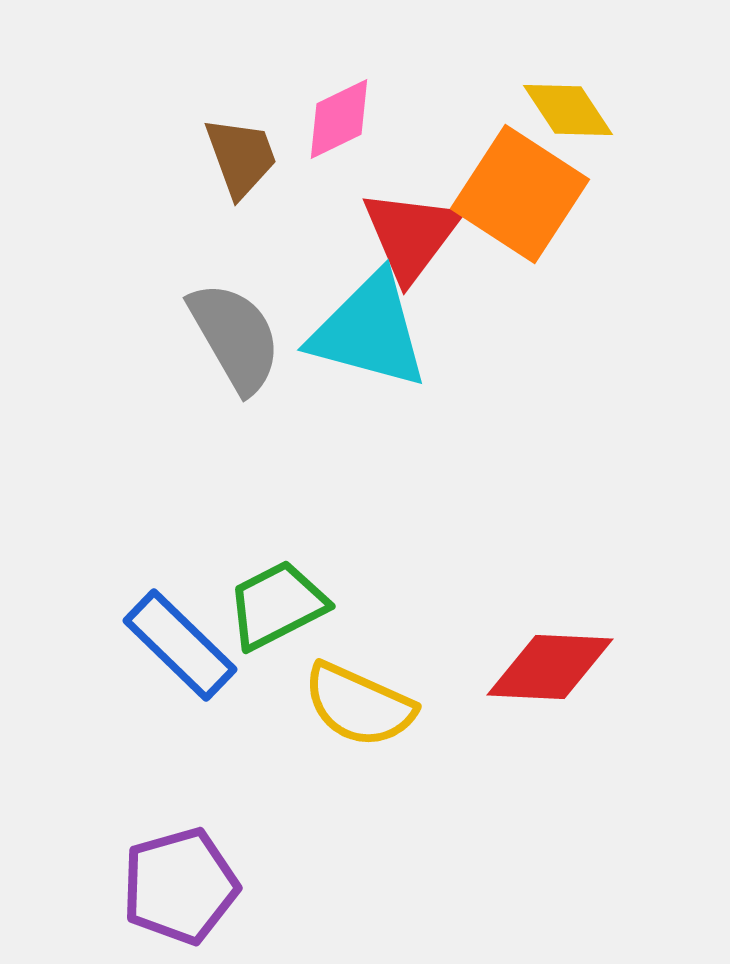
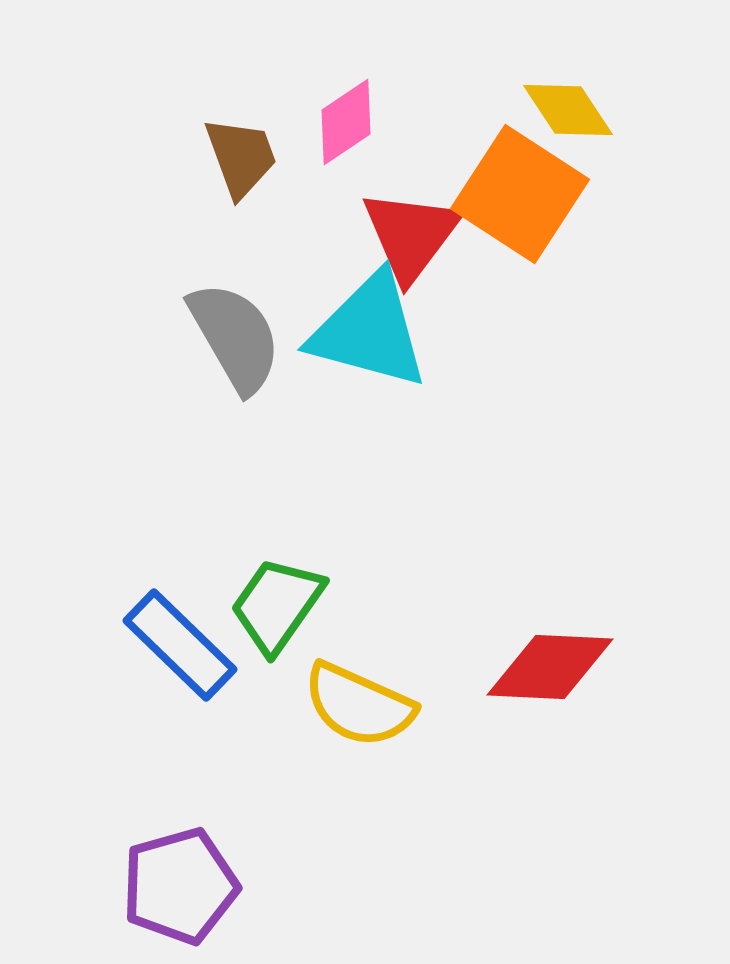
pink diamond: moved 7 px right, 3 px down; rotated 8 degrees counterclockwise
green trapezoid: rotated 28 degrees counterclockwise
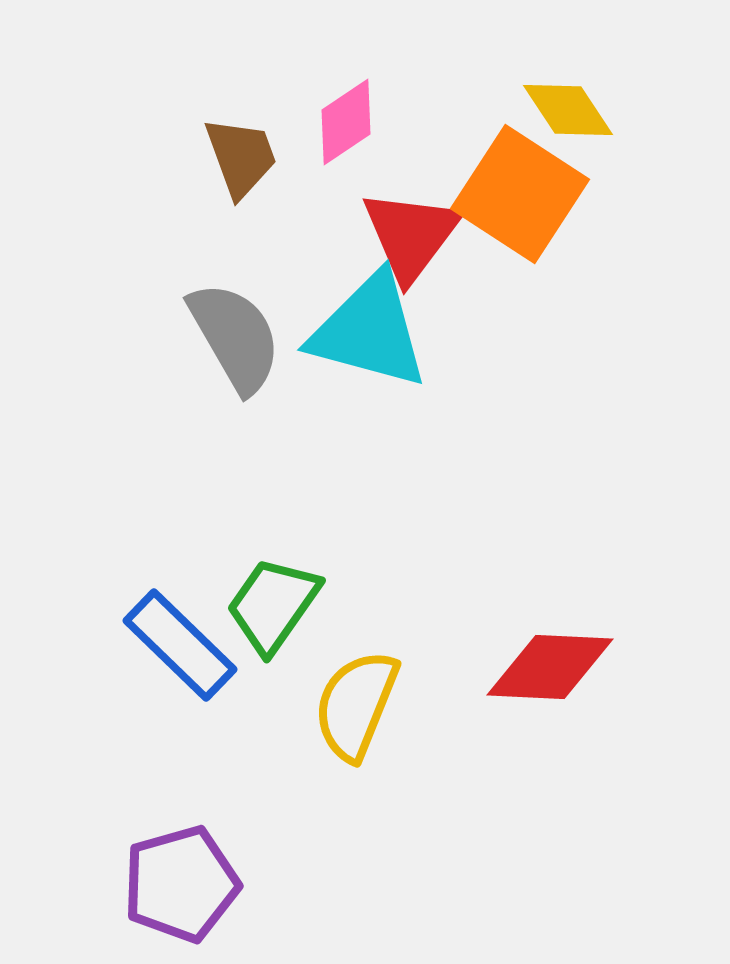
green trapezoid: moved 4 px left
yellow semicircle: moved 3 px left; rotated 88 degrees clockwise
purple pentagon: moved 1 px right, 2 px up
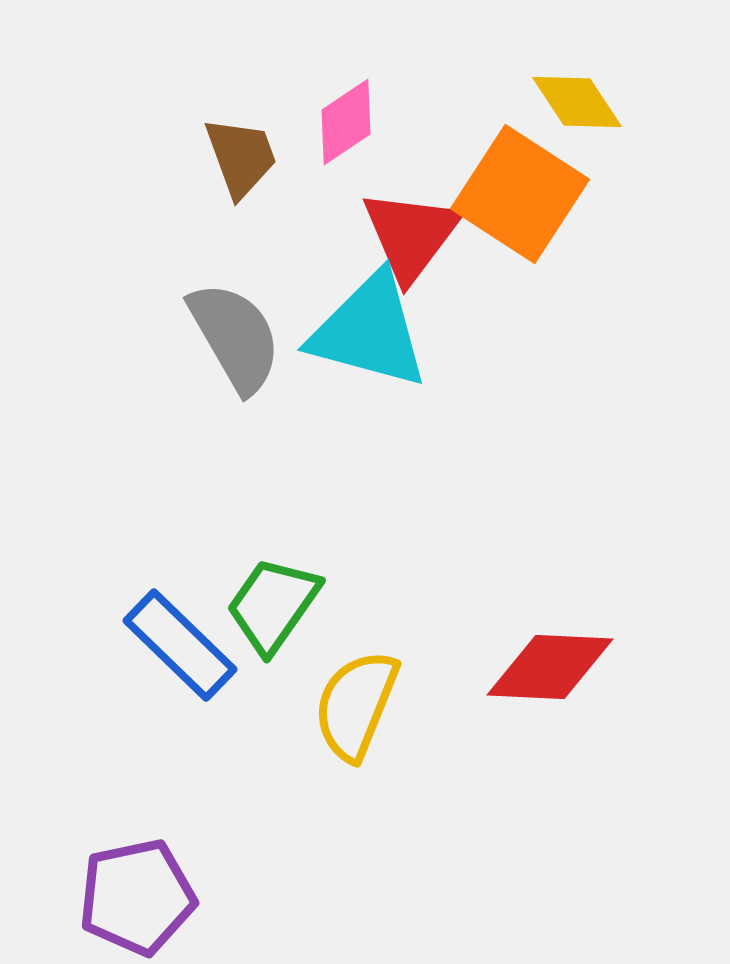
yellow diamond: moved 9 px right, 8 px up
purple pentagon: moved 44 px left, 13 px down; rotated 4 degrees clockwise
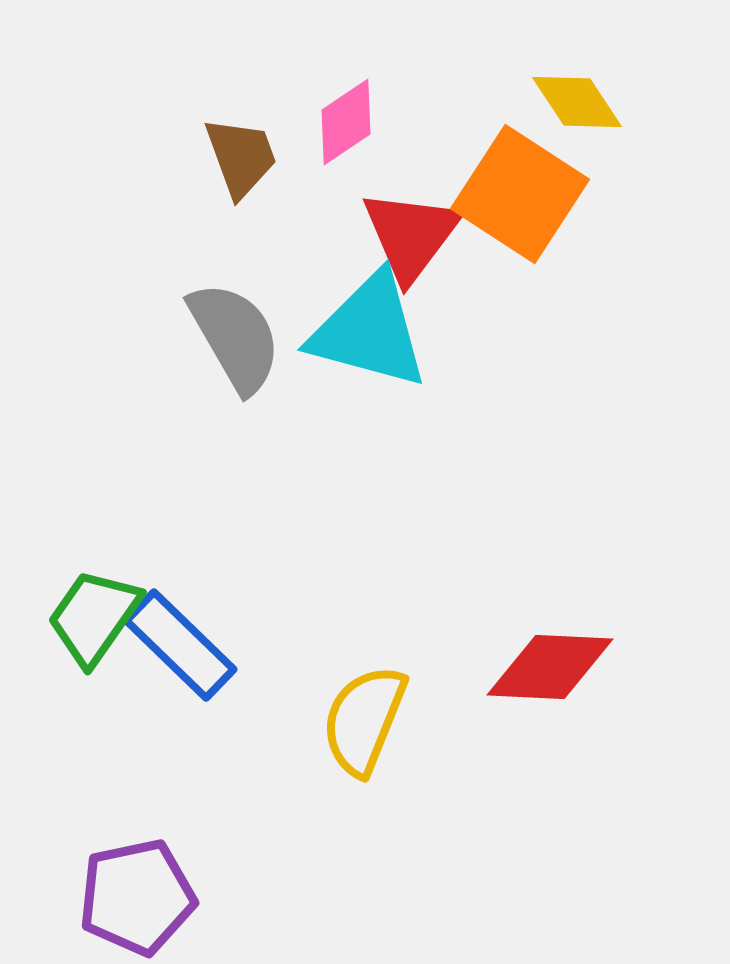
green trapezoid: moved 179 px left, 12 px down
yellow semicircle: moved 8 px right, 15 px down
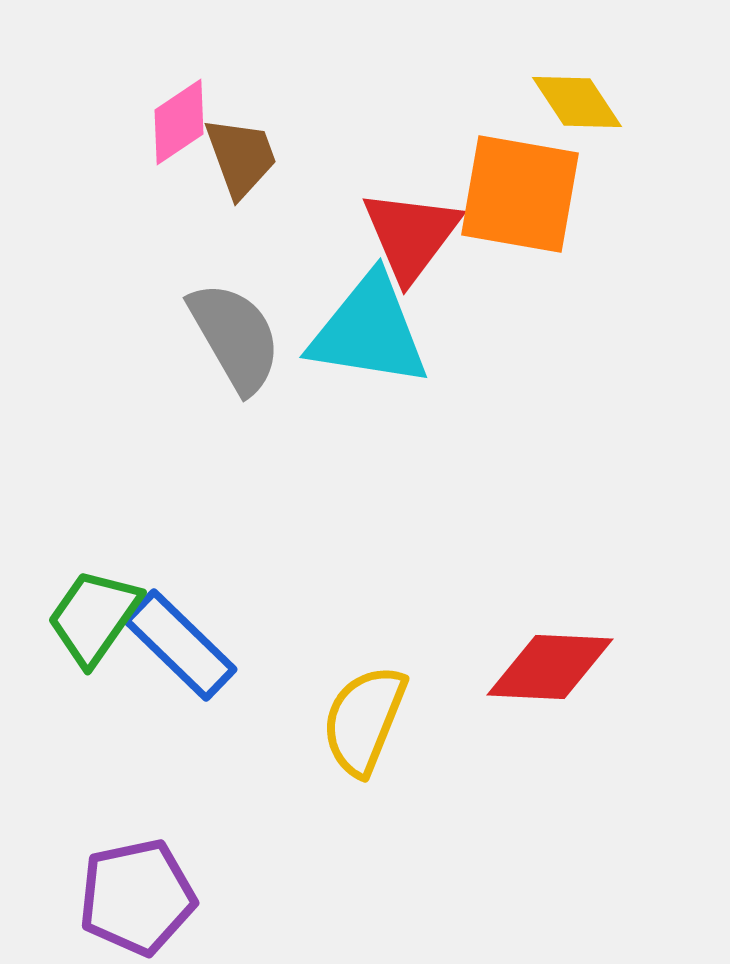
pink diamond: moved 167 px left
orange square: rotated 23 degrees counterclockwise
cyan triangle: rotated 6 degrees counterclockwise
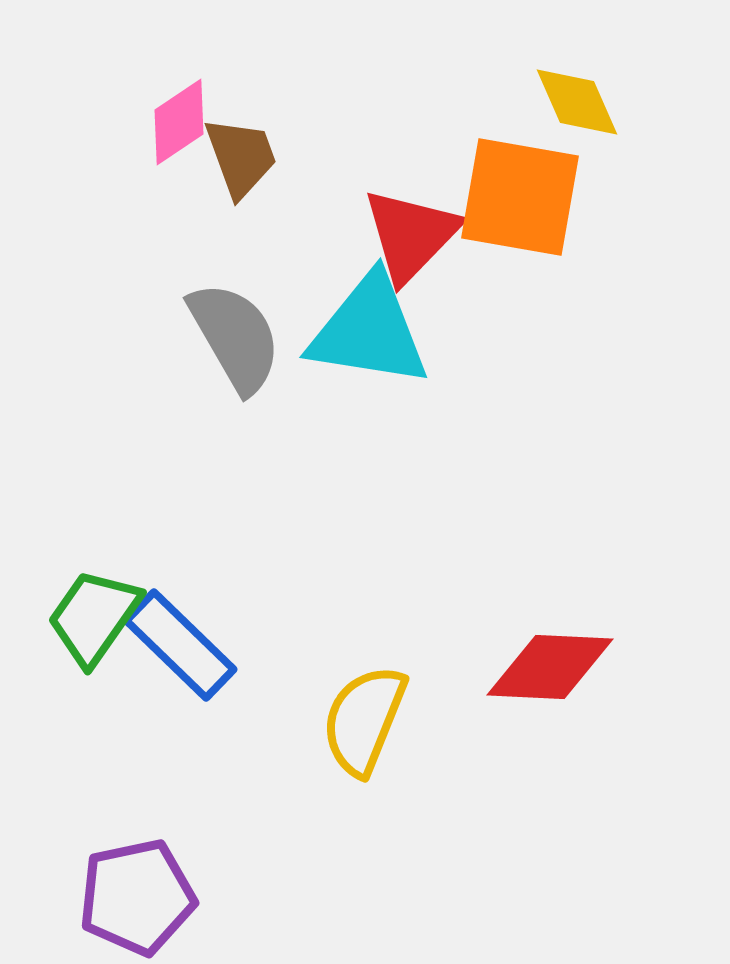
yellow diamond: rotated 10 degrees clockwise
orange square: moved 3 px down
red triangle: rotated 7 degrees clockwise
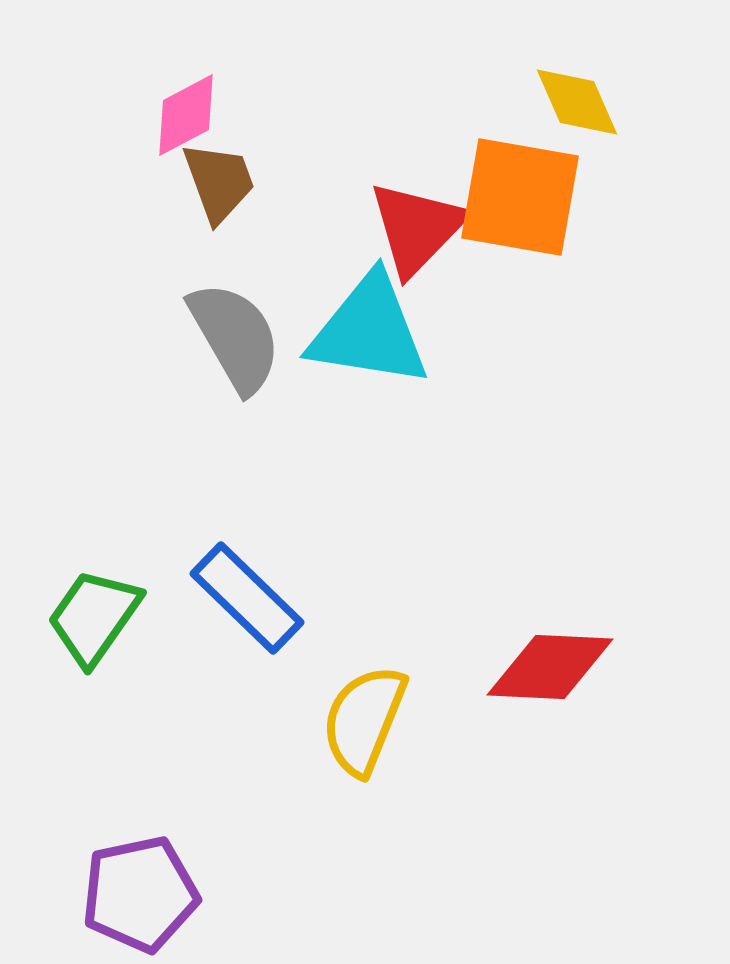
pink diamond: moved 7 px right, 7 px up; rotated 6 degrees clockwise
brown trapezoid: moved 22 px left, 25 px down
red triangle: moved 6 px right, 7 px up
blue rectangle: moved 67 px right, 47 px up
purple pentagon: moved 3 px right, 3 px up
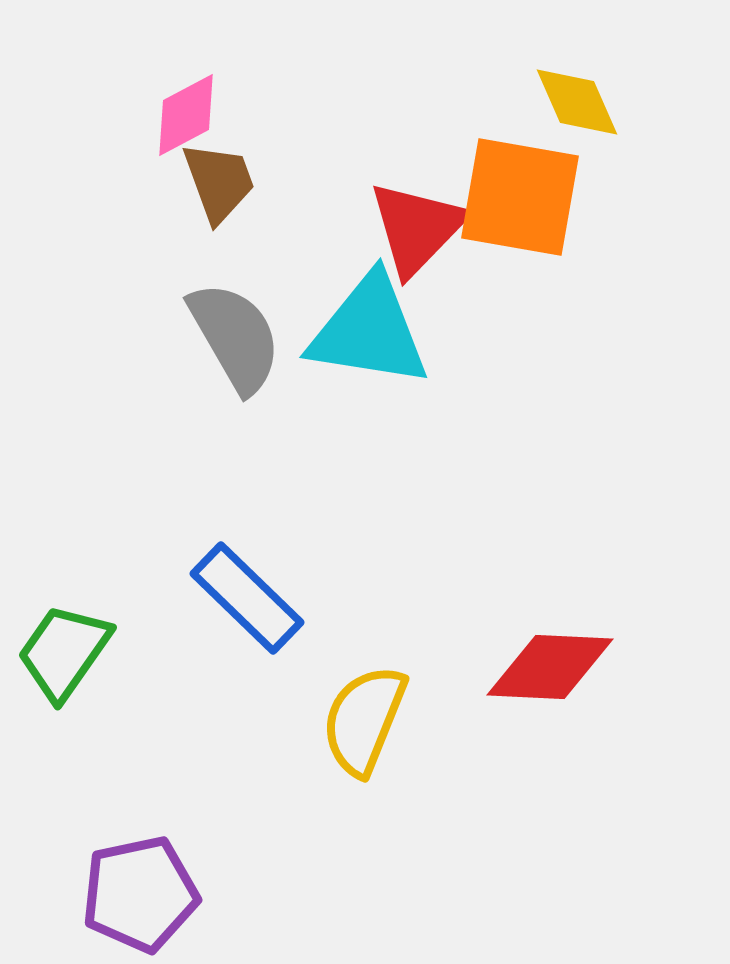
green trapezoid: moved 30 px left, 35 px down
